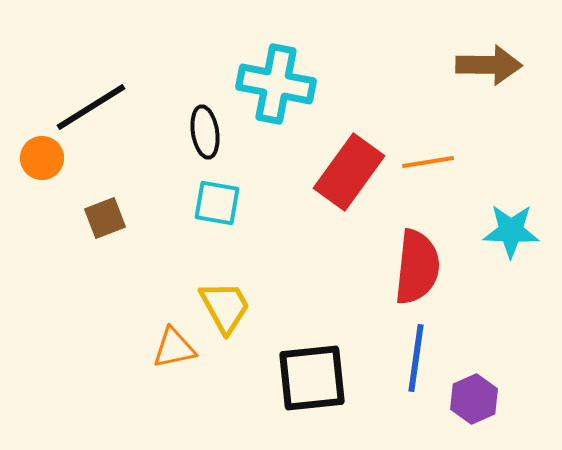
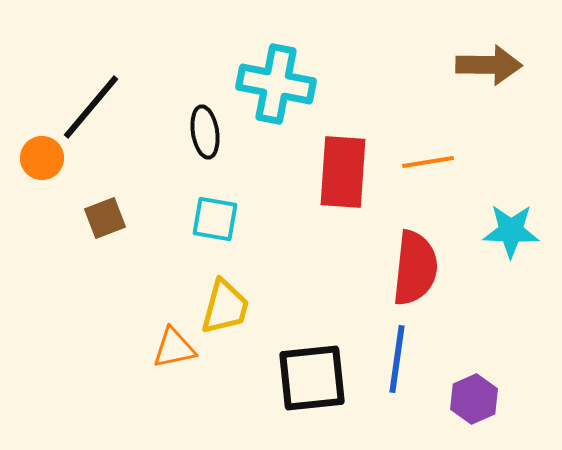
black line: rotated 18 degrees counterclockwise
red rectangle: moved 6 px left; rotated 32 degrees counterclockwise
cyan square: moved 2 px left, 16 px down
red semicircle: moved 2 px left, 1 px down
yellow trapezoid: rotated 44 degrees clockwise
blue line: moved 19 px left, 1 px down
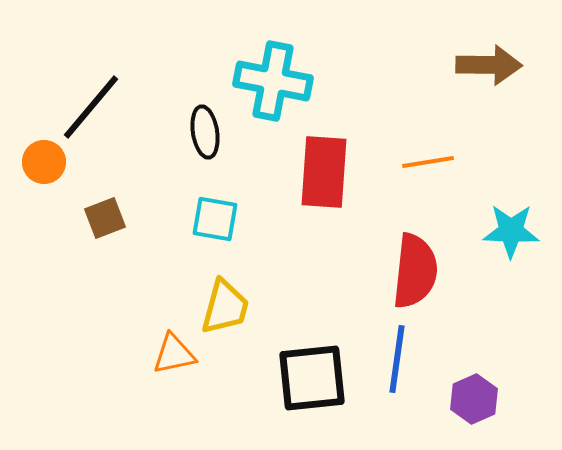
cyan cross: moved 3 px left, 3 px up
orange circle: moved 2 px right, 4 px down
red rectangle: moved 19 px left
red semicircle: moved 3 px down
orange triangle: moved 6 px down
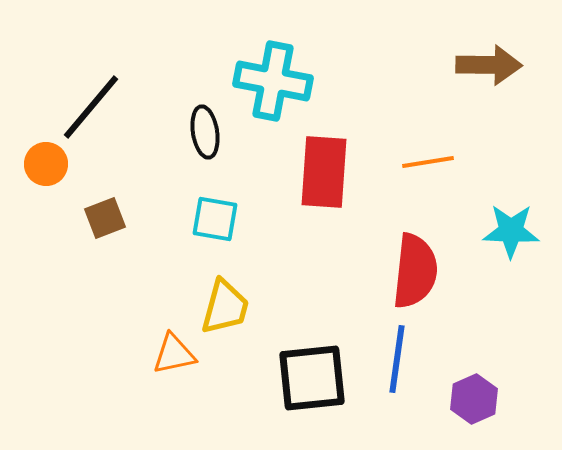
orange circle: moved 2 px right, 2 px down
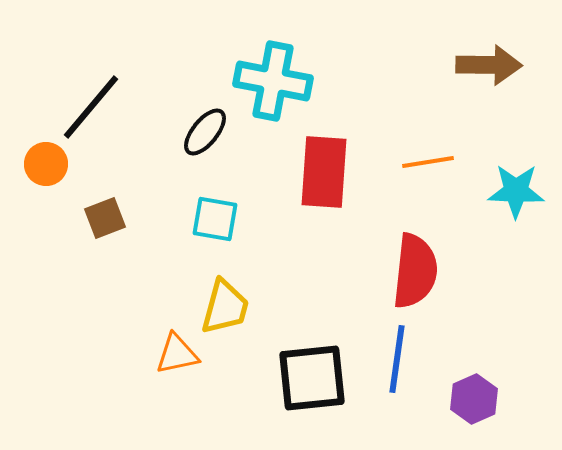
black ellipse: rotated 48 degrees clockwise
cyan star: moved 5 px right, 40 px up
orange triangle: moved 3 px right
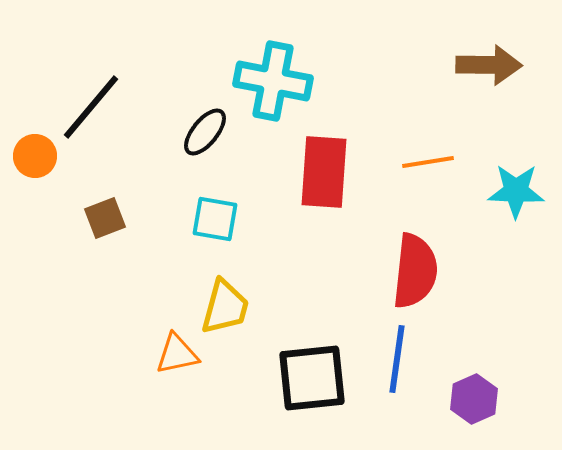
orange circle: moved 11 px left, 8 px up
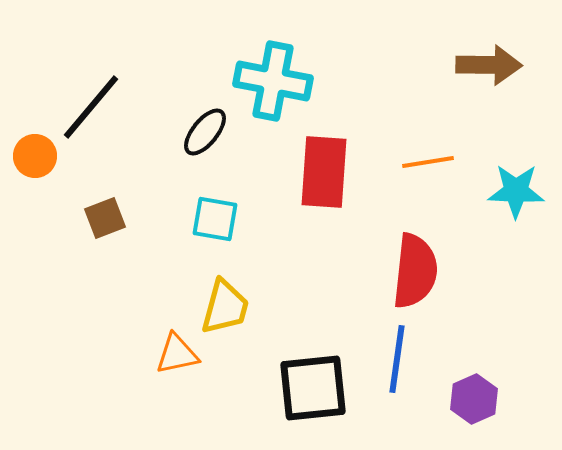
black square: moved 1 px right, 10 px down
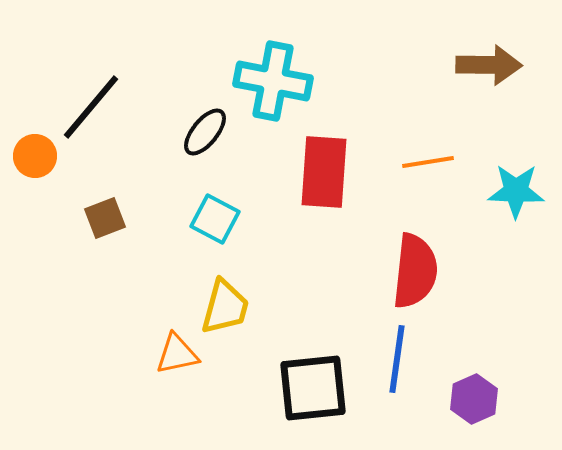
cyan square: rotated 18 degrees clockwise
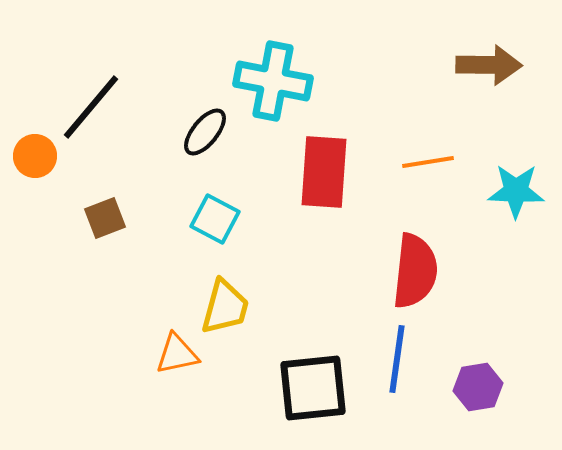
purple hexagon: moved 4 px right, 12 px up; rotated 15 degrees clockwise
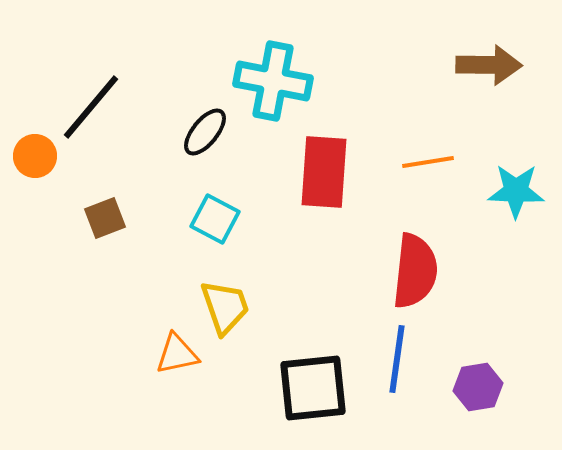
yellow trapezoid: rotated 34 degrees counterclockwise
